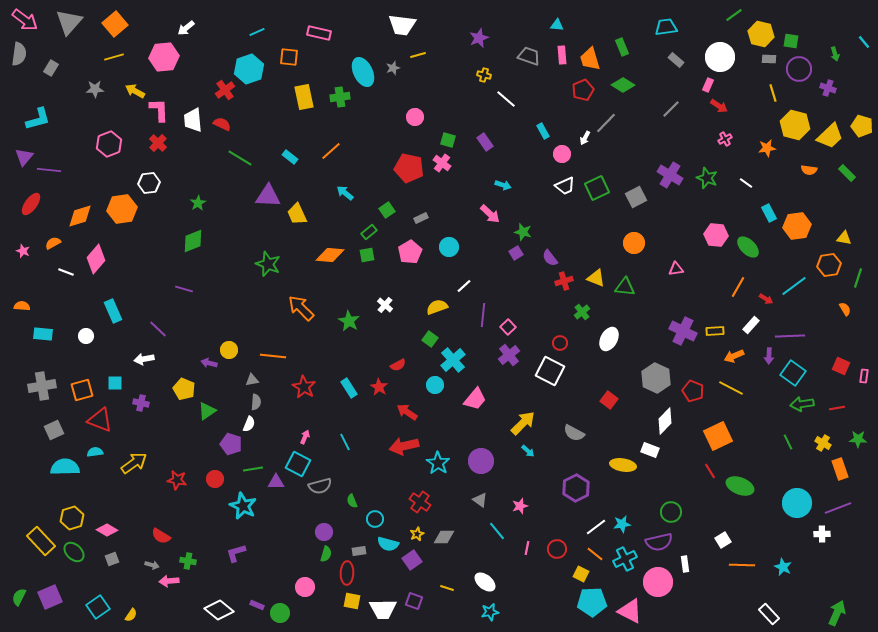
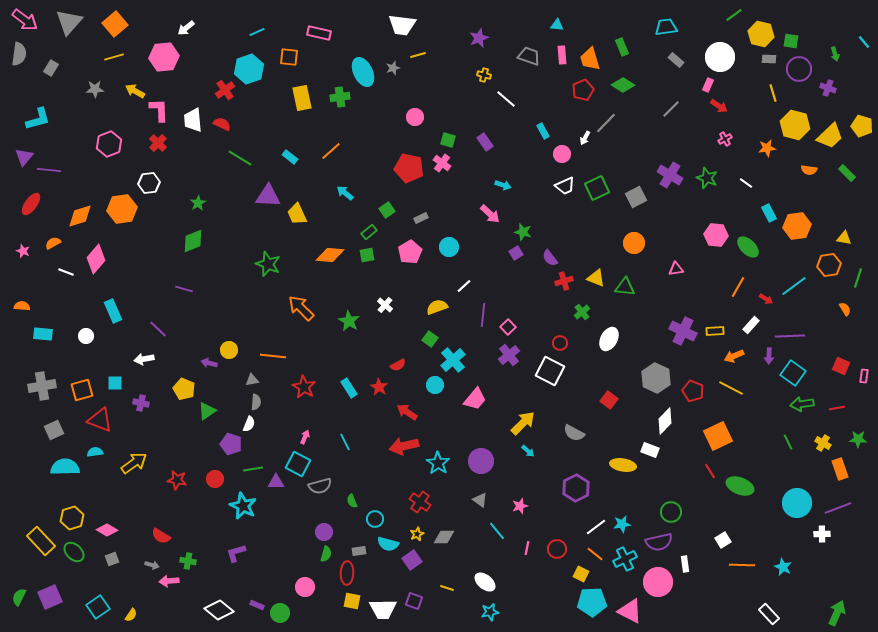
yellow rectangle at (304, 97): moved 2 px left, 1 px down
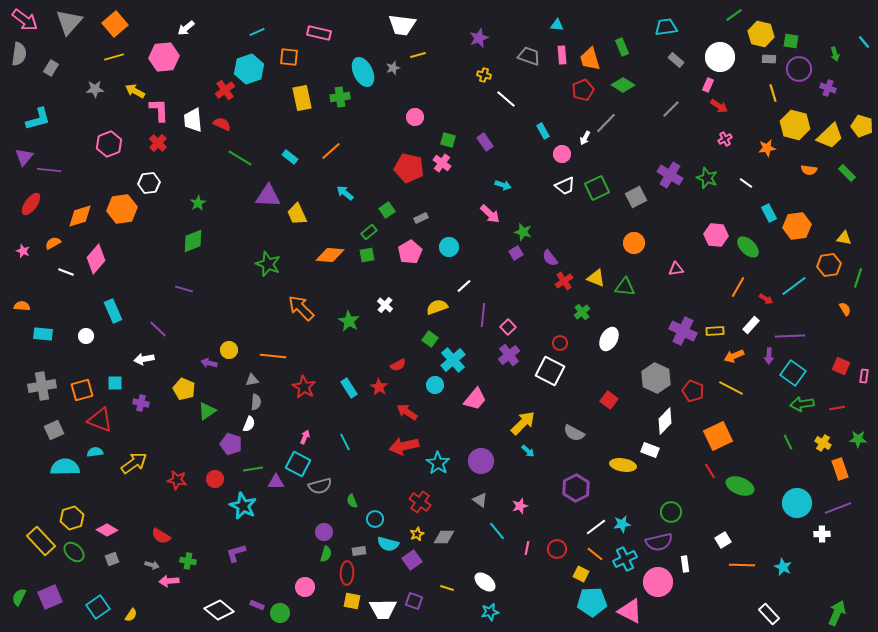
red cross at (564, 281): rotated 18 degrees counterclockwise
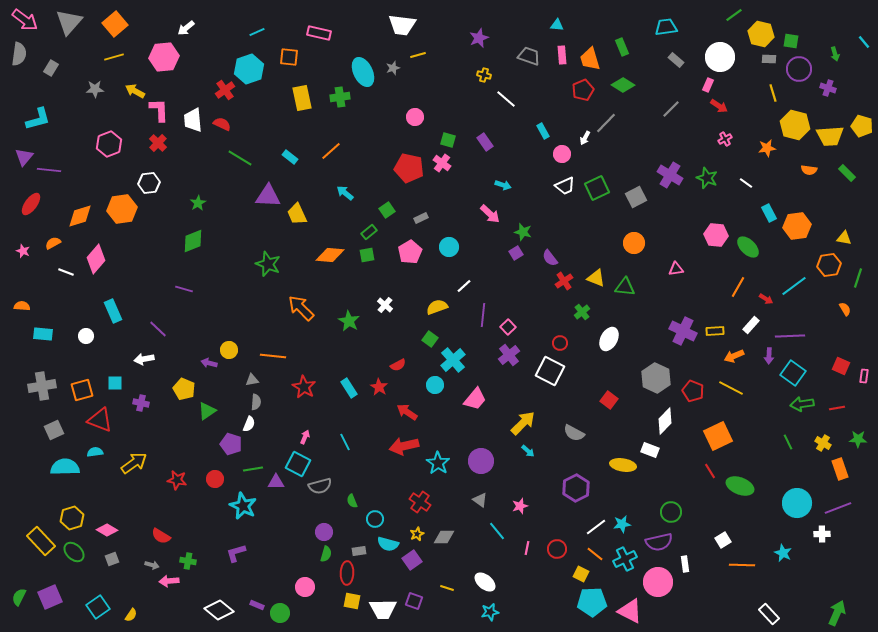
yellow trapezoid at (830, 136): rotated 40 degrees clockwise
cyan star at (783, 567): moved 14 px up
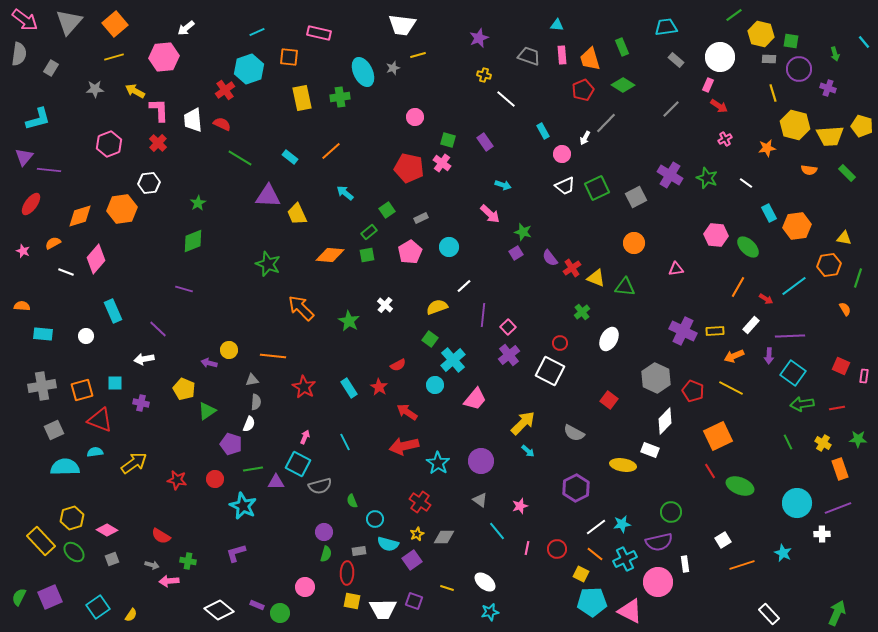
red cross at (564, 281): moved 8 px right, 13 px up
orange line at (742, 565): rotated 20 degrees counterclockwise
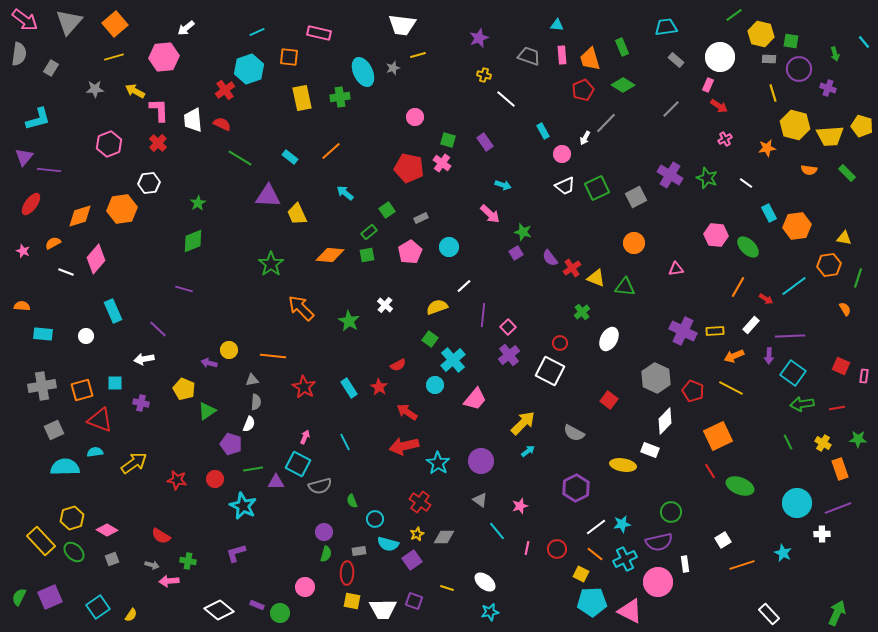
green star at (268, 264): moved 3 px right; rotated 15 degrees clockwise
cyan arrow at (528, 451): rotated 80 degrees counterclockwise
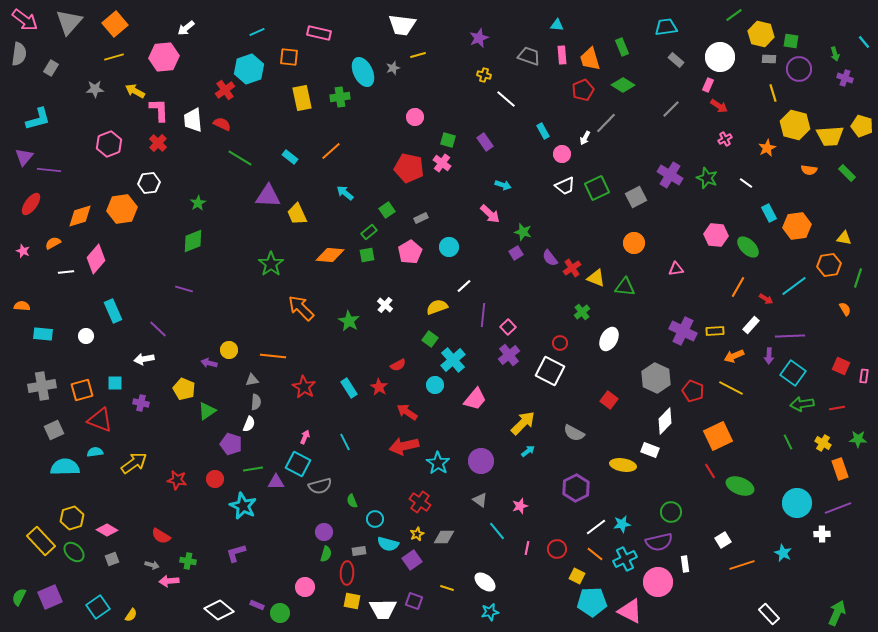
purple cross at (828, 88): moved 17 px right, 10 px up
orange star at (767, 148): rotated 18 degrees counterclockwise
white line at (66, 272): rotated 28 degrees counterclockwise
yellow square at (581, 574): moved 4 px left, 2 px down
